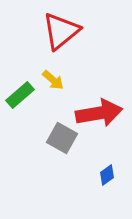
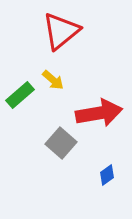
gray square: moved 1 px left, 5 px down; rotated 12 degrees clockwise
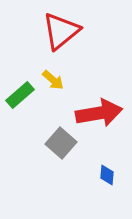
blue diamond: rotated 50 degrees counterclockwise
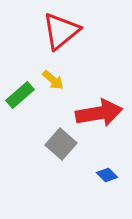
gray square: moved 1 px down
blue diamond: rotated 50 degrees counterclockwise
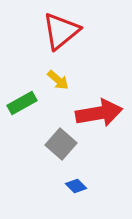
yellow arrow: moved 5 px right
green rectangle: moved 2 px right, 8 px down; rotated 12 degrees clockwise
blue diamond: moved 31 px left, 11 px down
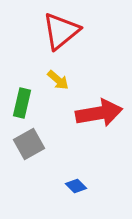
green rectangle: rotated 48 degrees counterclockwise
gray square: moved 32 px left; rotated 20 degrees clockwise
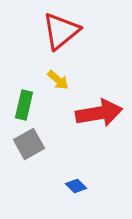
green rectangle: moved 2 px right, 2 px down
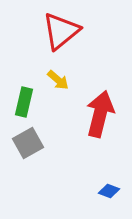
green rectangle: moved 3 px up
red arrow: moved 1 px right, 1 px down; rotated 66 degrees counterclockwise
gray square: moved 1 px left, 1 px up
blue diamond: moved 33 px right, 5 px down; rotated 25 degrees counterclockwise
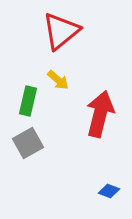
green rectangle: moved 4 px right, 1 px up
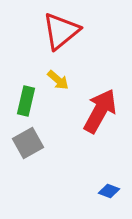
green rectangle: moved 2 px left
red arrow: moved 3 px up; rotated 15 degrees clockwise
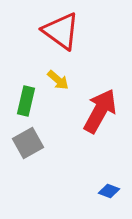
red triangle: rotated 45 degrees counterclockwise
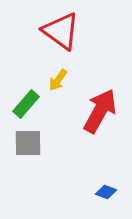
yellow arrow: rotated 85 degrees clockwise
green rectangle: moved 3 px down; rotated 28 degrees clockwise
gray square: rotated 28 degrees clockwise
blue diamond: moved 3 px left, 1 px down
